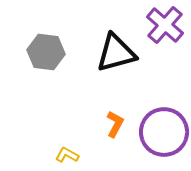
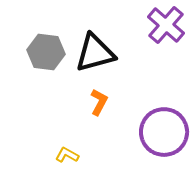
purple cross: moved 1 px right
black triangle: moved 21 px left
orange L-shape: moved 16 px left, 22 px up
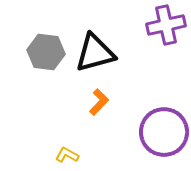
purple cross: rotated 36 degrees clockwise
orange L-shape: rotated 16 degrees clockwise
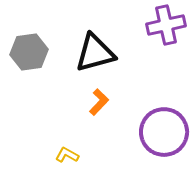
gray hexagon: moved 17 px left; rotated 15 degrees counterclockwise
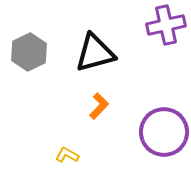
gray hexagon: rotated 18 degrees counterclockwise
orange L-shape: moved 4 px down
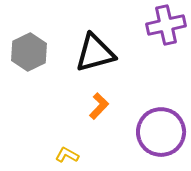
purple circle: moved 3 px left
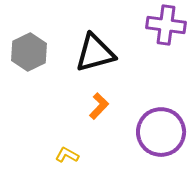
purple cross: rotated 21 degrees clockwise
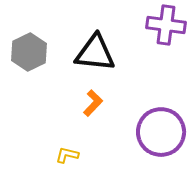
black triangle: rotated 21 degrees clockwise
orange L-shape: moved 6 px left, 3 px up
yellow L-shape: rotated 15 degrees counterclockwise
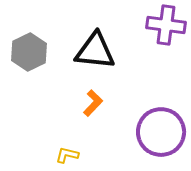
black triangle: moved 2 px up
